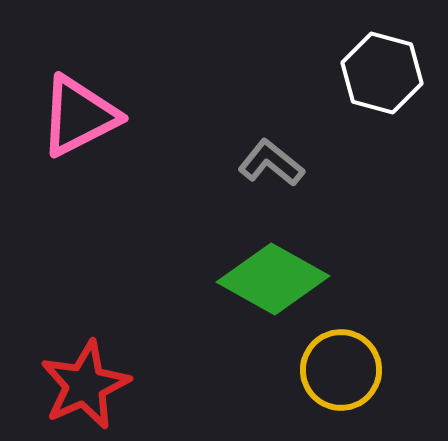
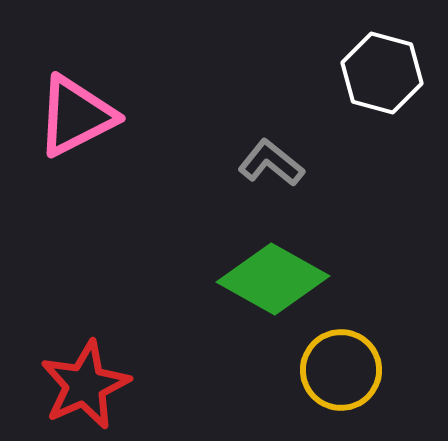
pink triangle: moved 3 px left
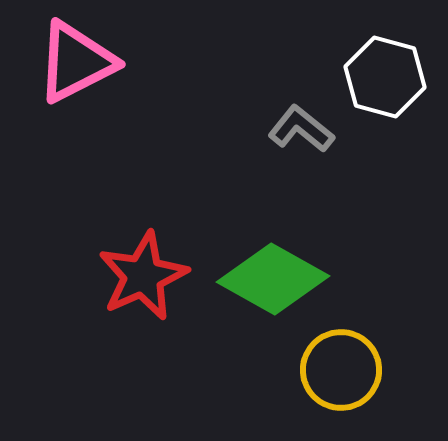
white hexagon: moved 3 px right, 4 px down
pink triangle: moved 54 px up
gray L-shape: moved 30 px right, 34 px up
red star: moved 58 px right, 109 px up
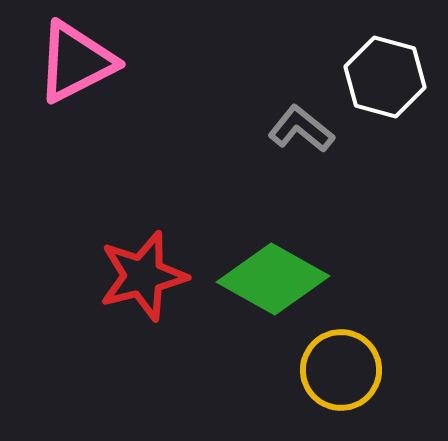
red star: rotated 10 degrees clockwise
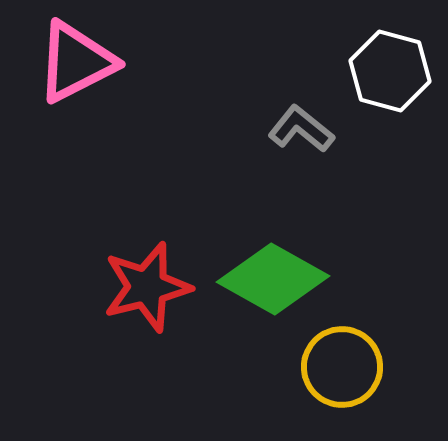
white hexagon: moved 5 px right, 6 px up
red star: moved 4 px right, 11 px down
yellow circle: moved 1 px right, 3 px up
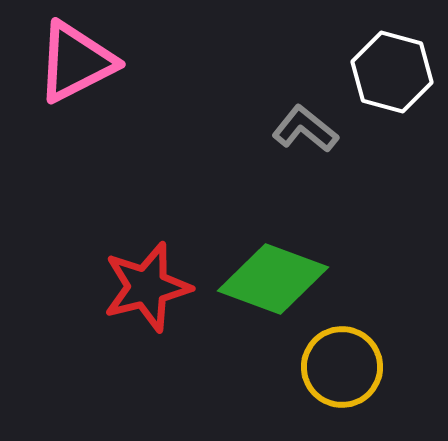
white hexagon: moved 2 px right, 1 px down
gray L-shape: moved 4 px right
green diamond: rotated 9 degrees counterclockwise
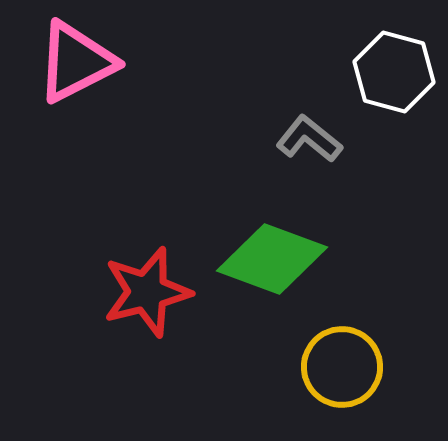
white hexagon: moved 2 px right
gray L-shape: moved 4 px right, 10 px down
green diamond: moved 1 px left, 20 px up
red star: moved 5 px down
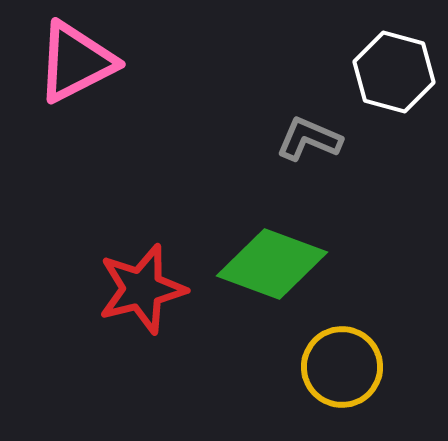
gray L-shape: rotated 16 degrees counterclockwise
green diamond: moved 5 px down
red star: moved 5 px left, 3 px up
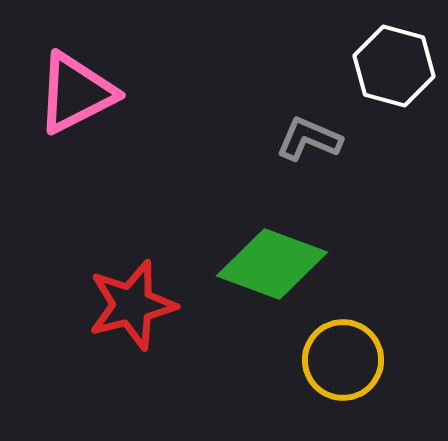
pink triangle: moved 31 px down
white hexagon: moved 6 px up
red star: moved 10 px left, 16 px down
yellow circle: moved 1 px right, 7 px up
